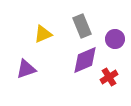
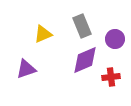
red cross: moved 2 px right; rotated 24 degrees clockwise
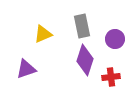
gray rectangle: rotated 10 degrees clockwise
purple diamond: rotated 48 degrees counterclockwise
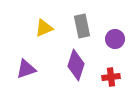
yellow triangle: moved 1 px right, 6 px up
purple diamond: moved 9 px left, 5 px down
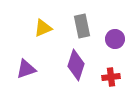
yellow triangle: moved 1 px left
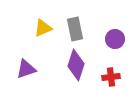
gray rectangle: moved 7 px left, 3 px down
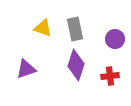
yellow triangle: rotated 42 degrees clockwise
red cross: moved 1 px left, 1 px up
